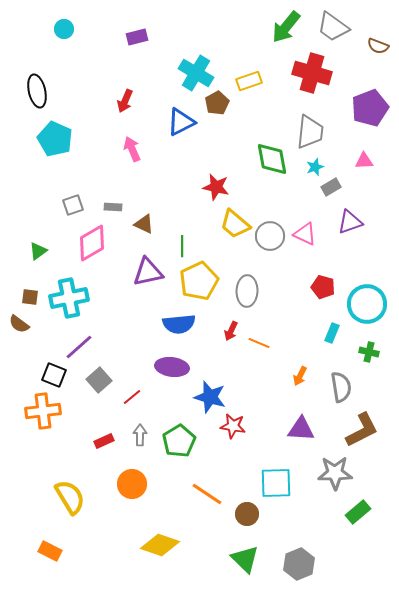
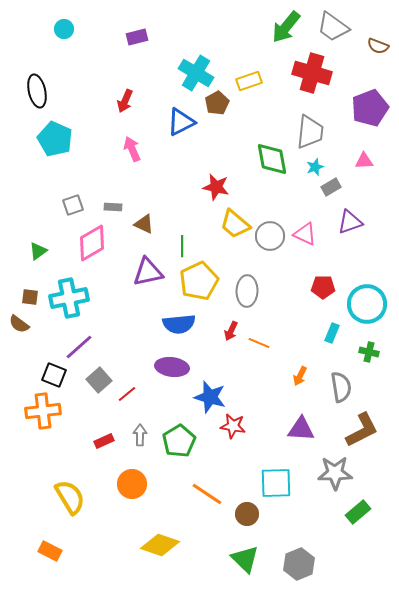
red pentagon at (323, 287): rotated 15 degrees counterclockwise
red line at (132, 397): moved 5 px left, 3 px up
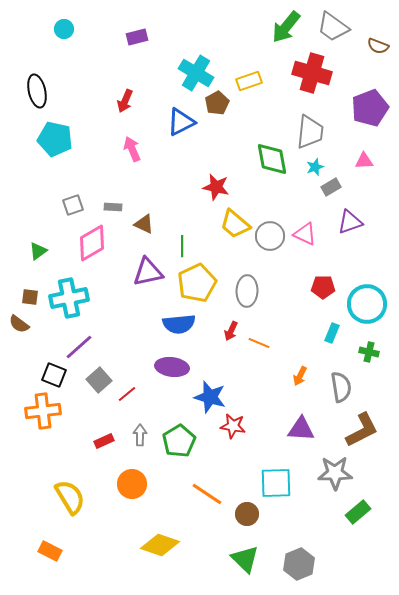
cyan pentagon at (55, 139): rotated 12 degrees counterclockwise
yellow pentagon at (199, 281): moved 2 px left, 2 px down
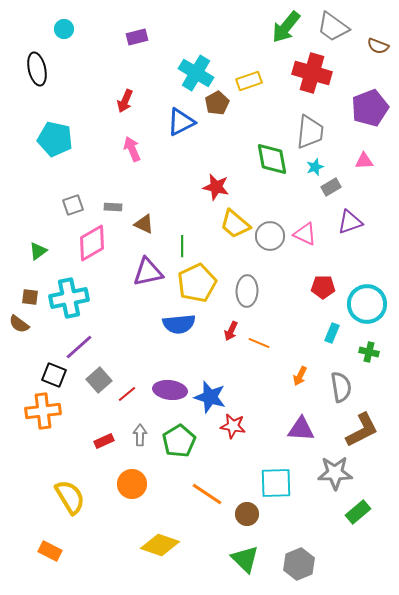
black ellipse at (37, 91): moved 22 px up
purple ellipse at (172, 367): moved 2 px left, 23 px down
